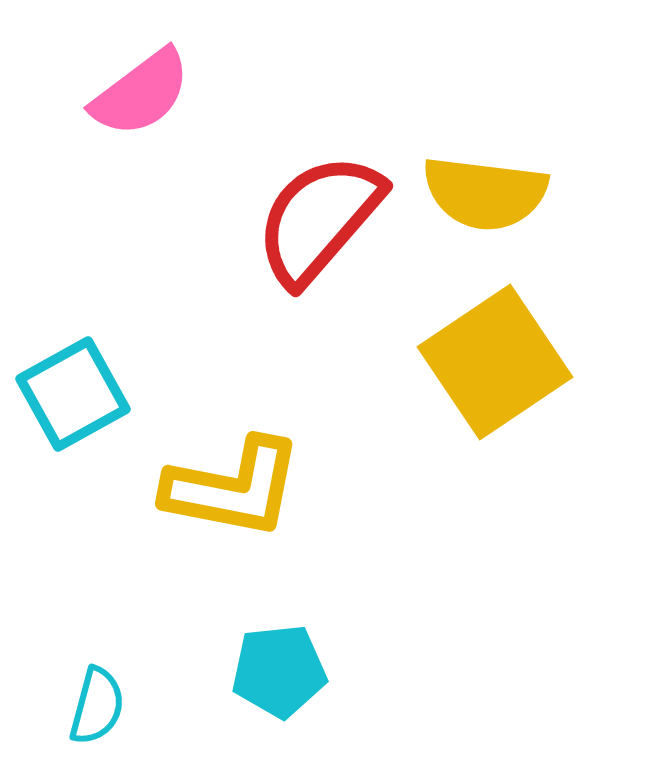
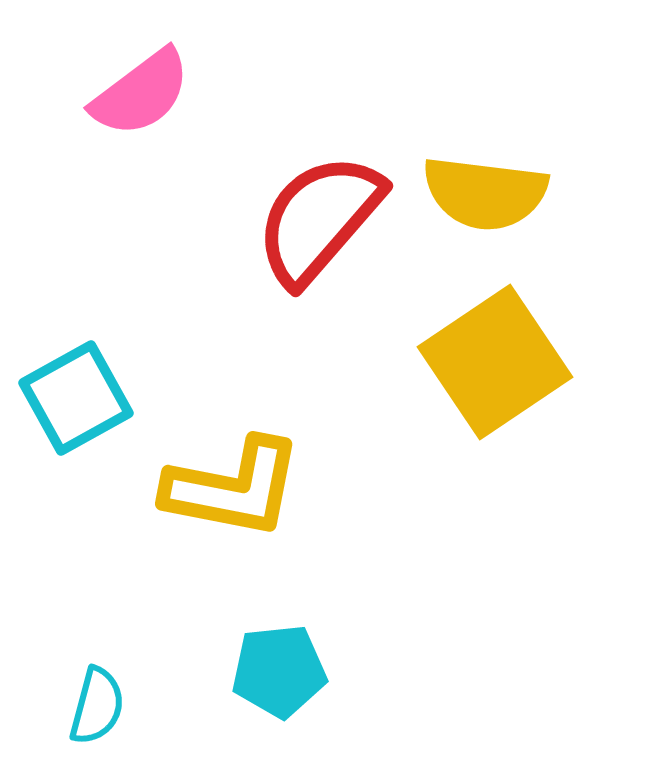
cyan square: moved 3 px right, 4 px down
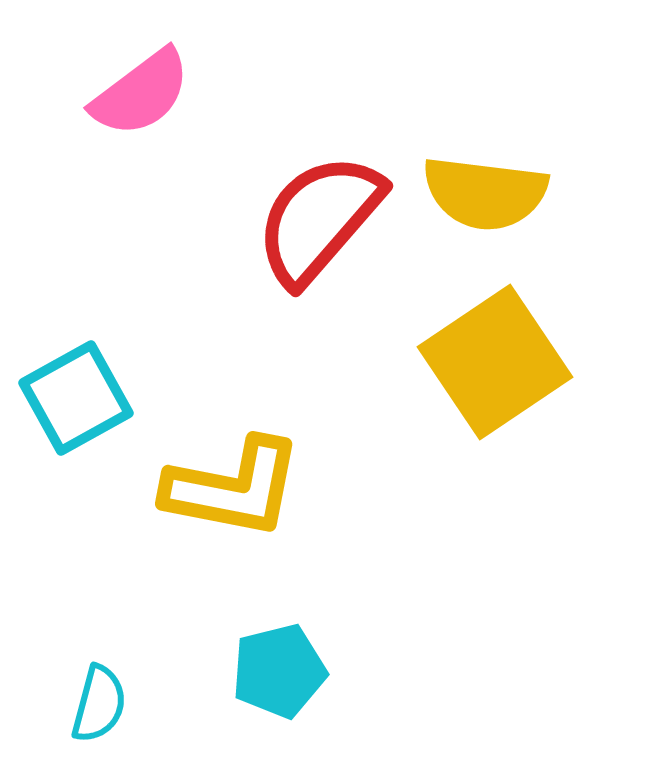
cyan pentagon: rotated 8 degrees counterclockwise
cyan semicircle: moved 2 px right, 2 px up
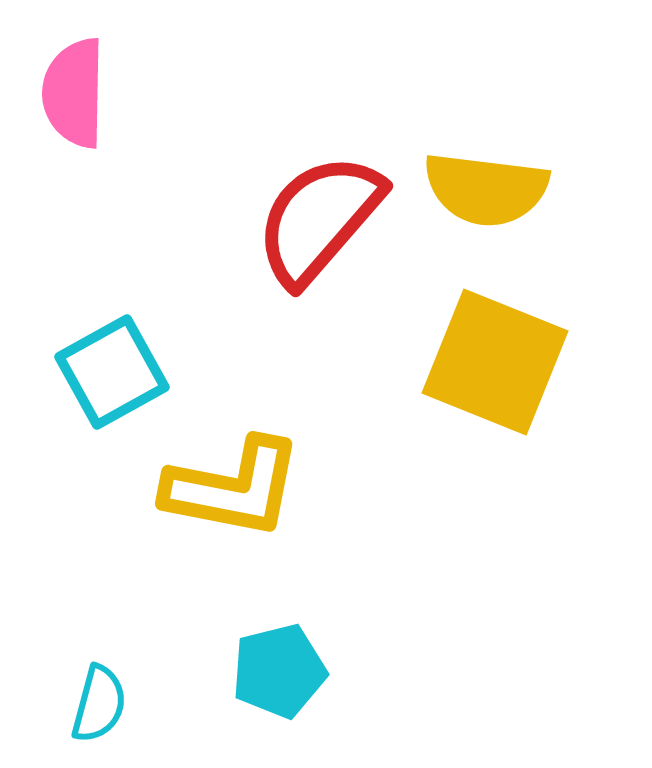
pink semicircle: moved 67 px left; rotated 128 degrees clockwise
yellow semicircle: moved 1 px right, 4 px up
yellow square: rotated 34 degrees counterclockwise
cyan square: moved 36 px right, 26 px up
